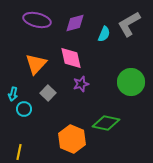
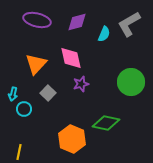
purple diamond: moved 2 px right, 1 px up
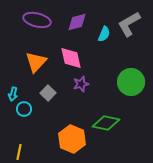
orange triangle: moved 2 px up
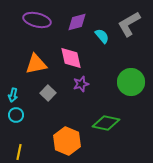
cyan semicircle: moved 2 px left, 2 px down; rotated 63 degrees counterclockwise
orange triangle: moved 2 px down; rotated 35 degrees clockwise
cyan arrow: moved 1 px down
cyan circle: moved 8 px left, 6 px down
orange hexagon: moved 5 px left, 2 px down
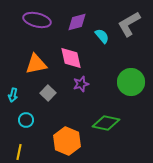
cyan circle: moved 10 px right, 5 px down
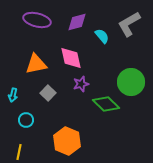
green diamond: moved 19 px up; rotated 32 degrees clockwise
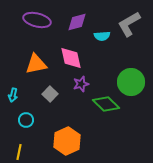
cyan semicircle: rotated 126 degrees clockwise
gray square: moved 2 px right, 1 px down
orange hexagon: rotated 12 degrees clockwise
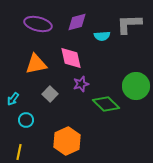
purple ellipse: moved 1 px right, 4 px down
gray L-shape: rotated 28 degrees clockwise
green circle: moved 5 px right, 4 px down
cyan arrow: moved 4 px down; rotated 24 degrees clockwise
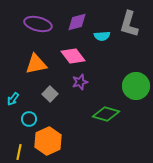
gray L-shape: rotated 72 degrees counterclockwise
pink diamond: moved 2 px right, 2 px up; rotated 25 degrees counterclockwise
purple star: moved 1 px left, 2 px up
green diamond: moved 10 px down; rotated 28 degrees counterclockwise
cyan circle: moved 3 px right, 1 px up
orange hexagon: moved 19 px left
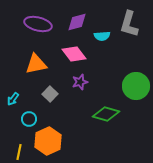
pink diamond: moved 1 px right, 2 px up
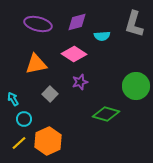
gray L-shape: moved 5 px right
pink diamond: rotated 20 degrees counterclockwise
cyan arrow: rotated 112 degrees clockwise
cyan circle: moved 5 px left
yellow line: moved 9 px up; rotated 35 degrees clockwise
